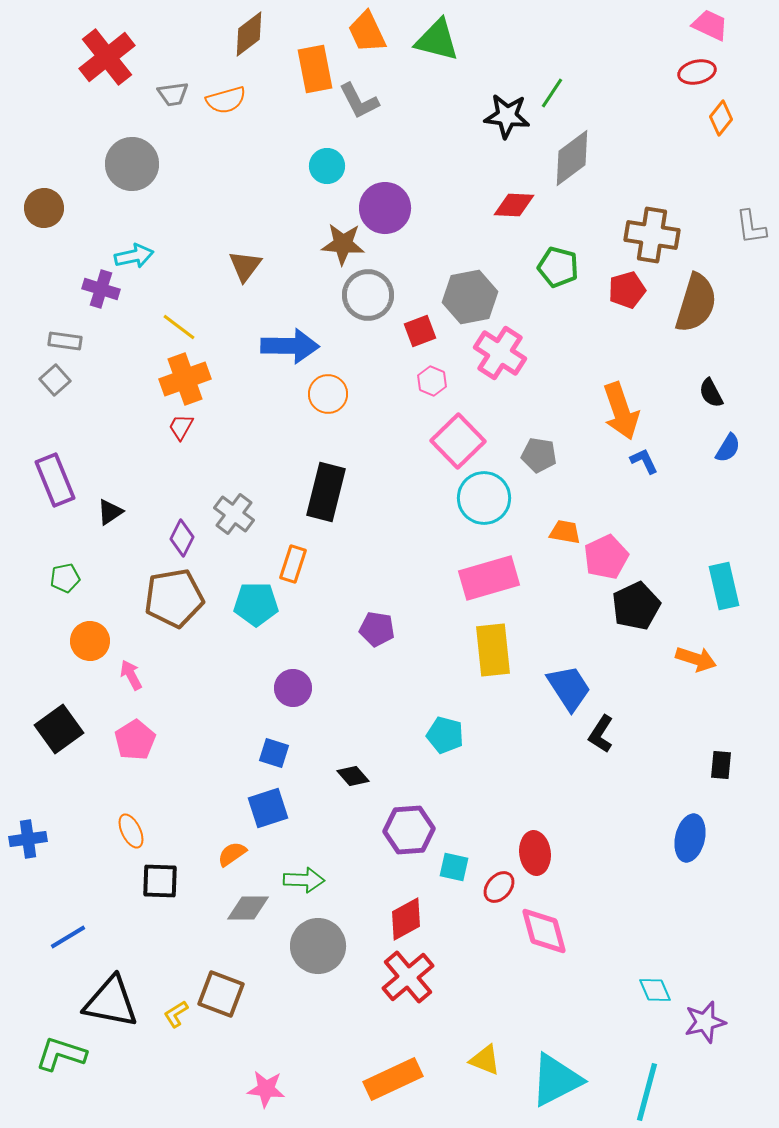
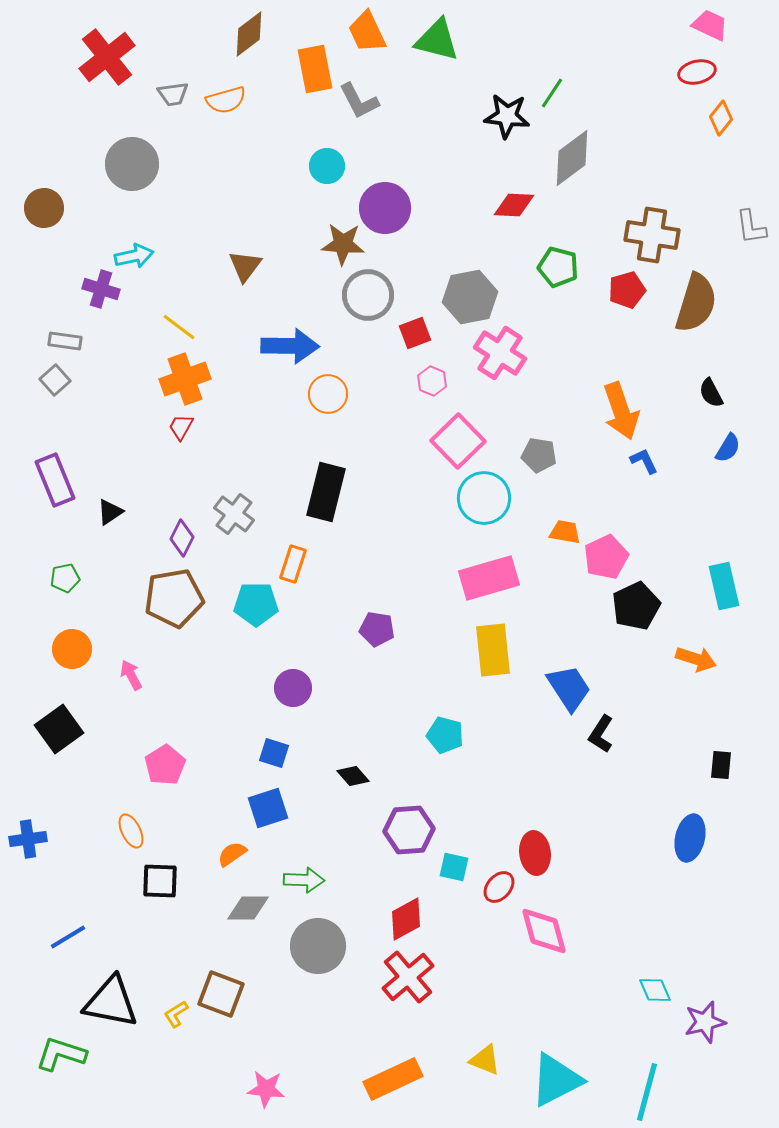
red square at (420, 331): moved 5 px left, 2 px down
orange circle at (90, 641): moved 18 px left, 8 px down
pink pentagon at (135, 740): moved 30 px right, 25 px down
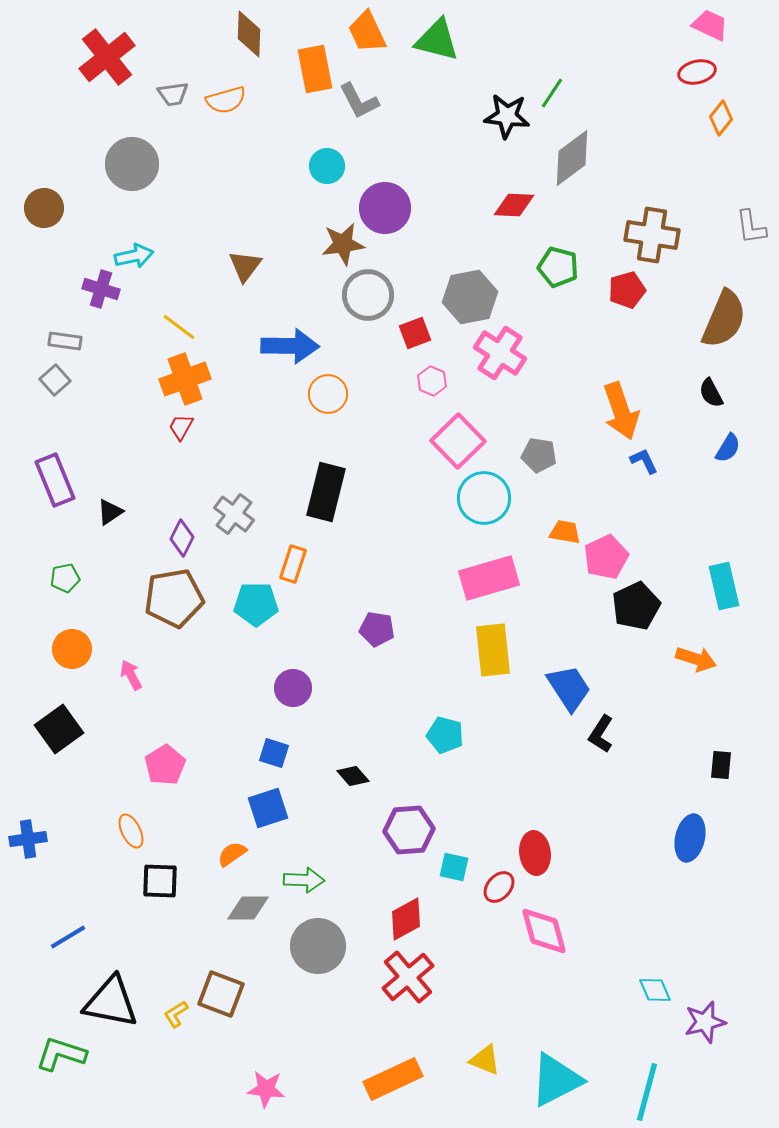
brown diamond at (249, 34): rotated 51 degrees counterclockwise
brown star at (343, 244): rotated 12 degrees counterclockwise
brown semicircle at (696, 303): moved 28 px right, 16 px down; rotated 6 degrees clockwise
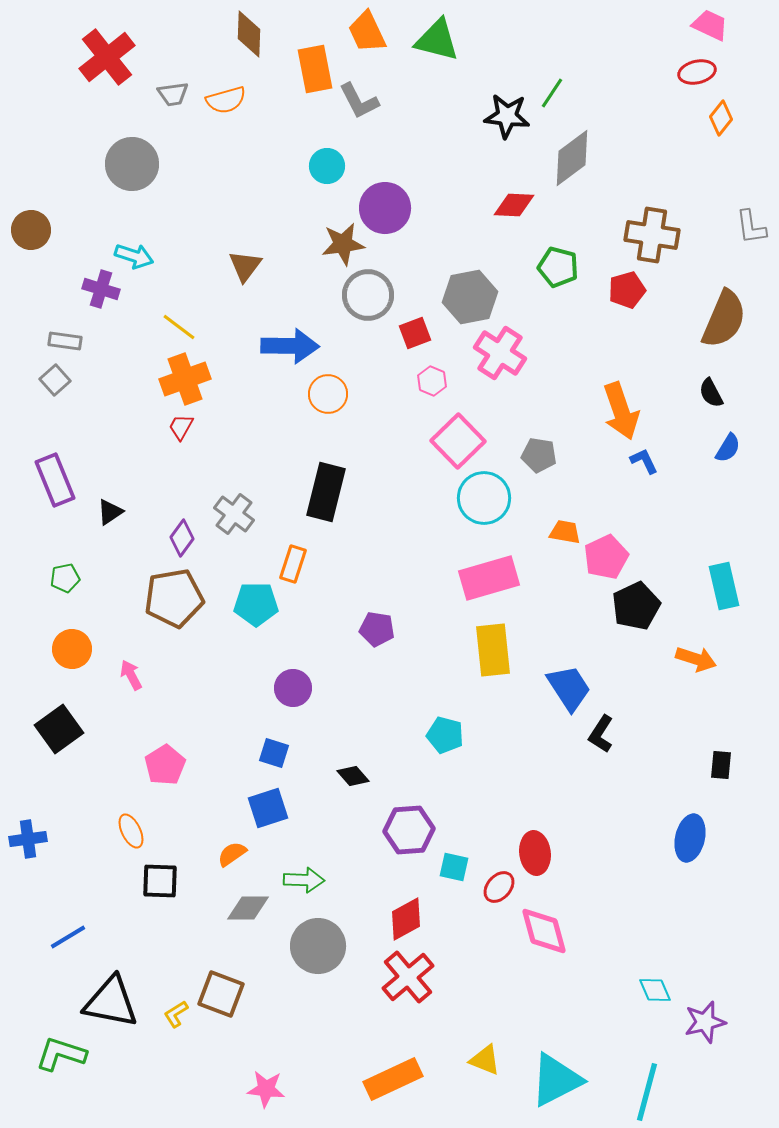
brown circle at (44, 208): moved 13 px left, 22 px down
cyan arrow at (134, 256): rotated 30 degrees clockwise
purple diamond at (182, 538): rotated 9 degrees clockwise
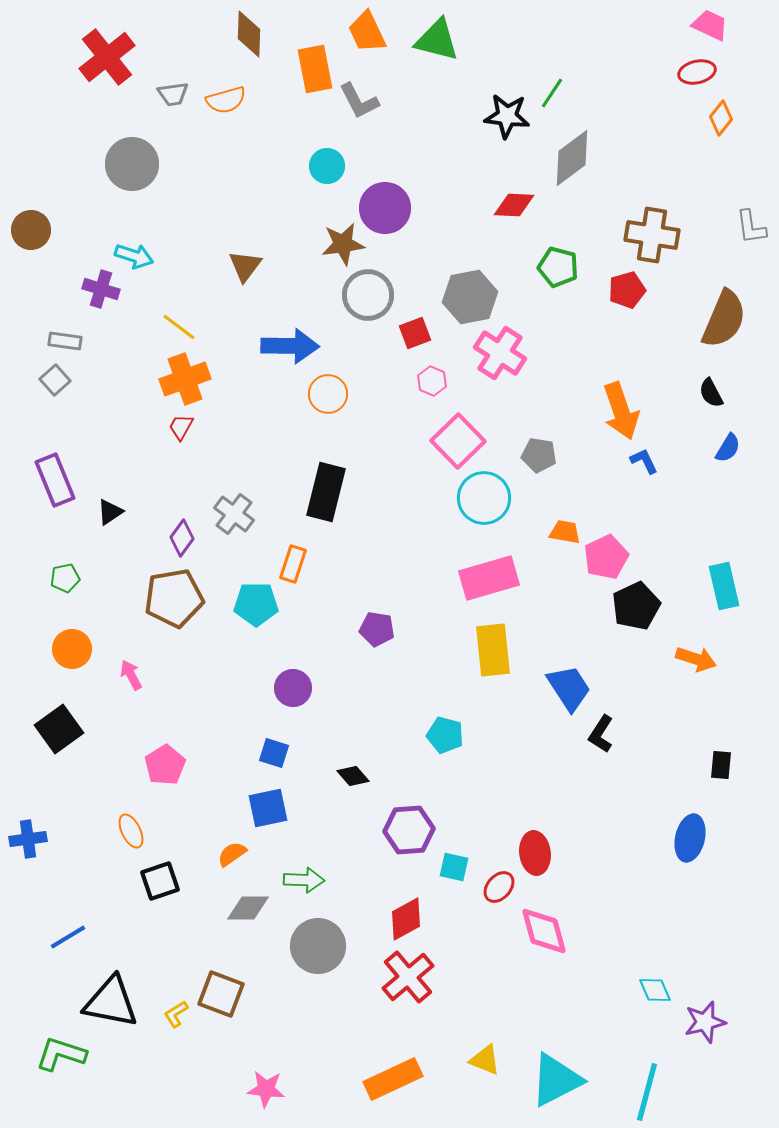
blue square at (268, 808): rotated 6 degrees clockwise
black square at (160, 881): rotated 21 degrees counterclockwise
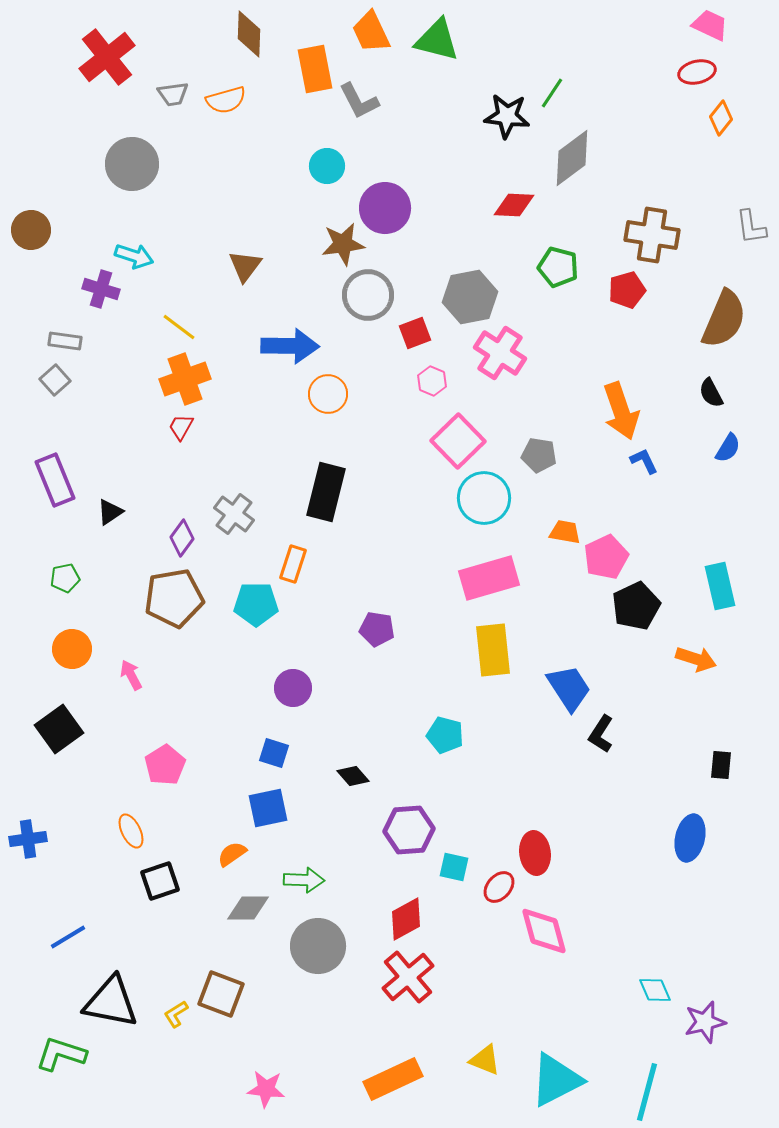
orange trapezoid at (367, 32): moved 4 px right
cyan rectangle at (724, 586): moved 4 px left
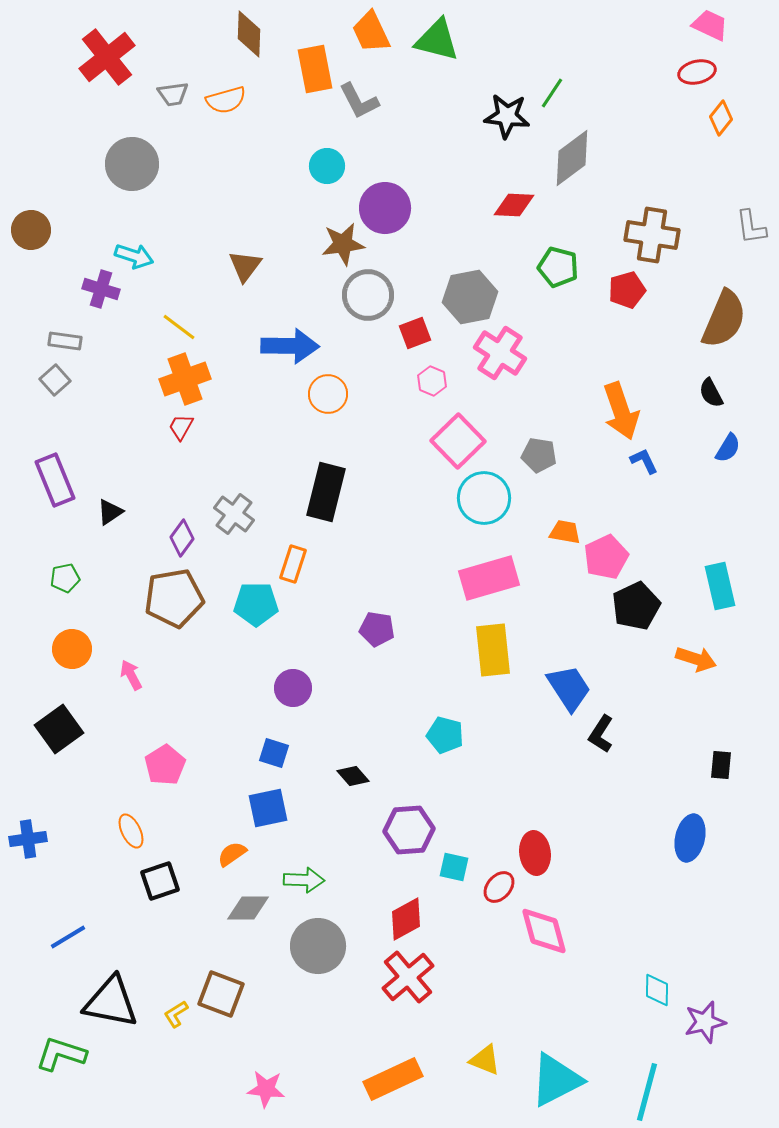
cyan diamond at (655, 990): moved 2 px right; rotated 24 degrees clockwise
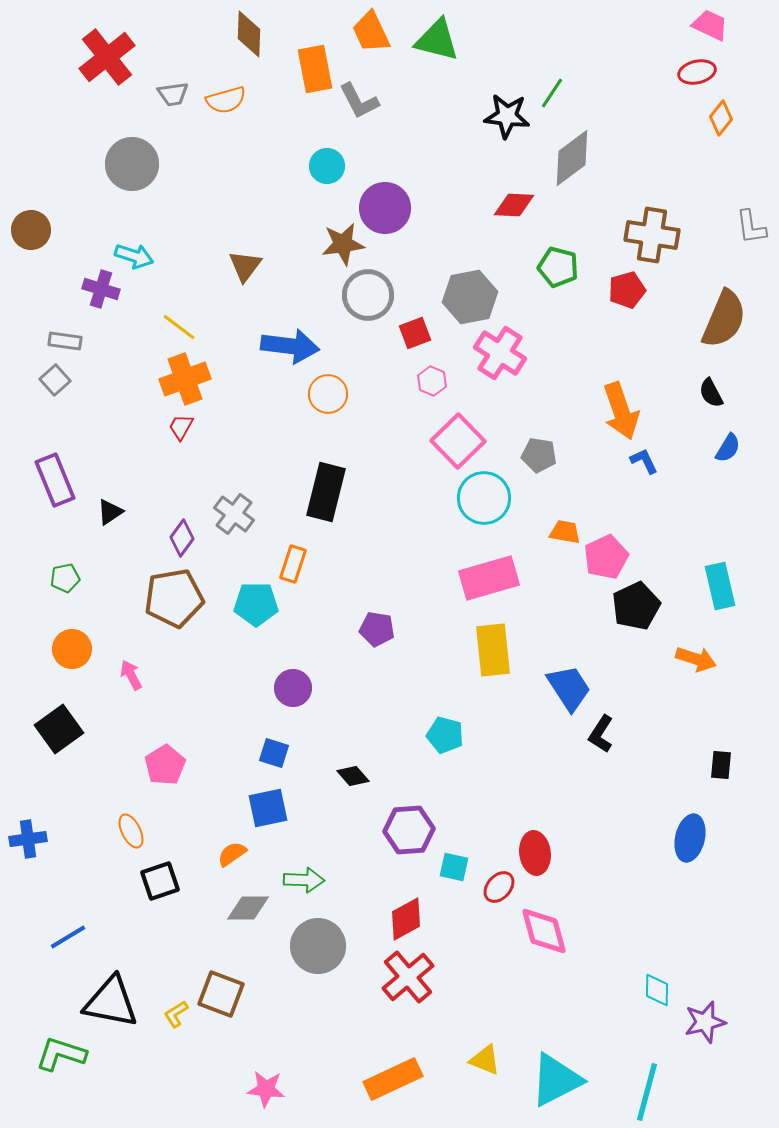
blue arrow at (290, 346): rotated 6 degrees clockwise
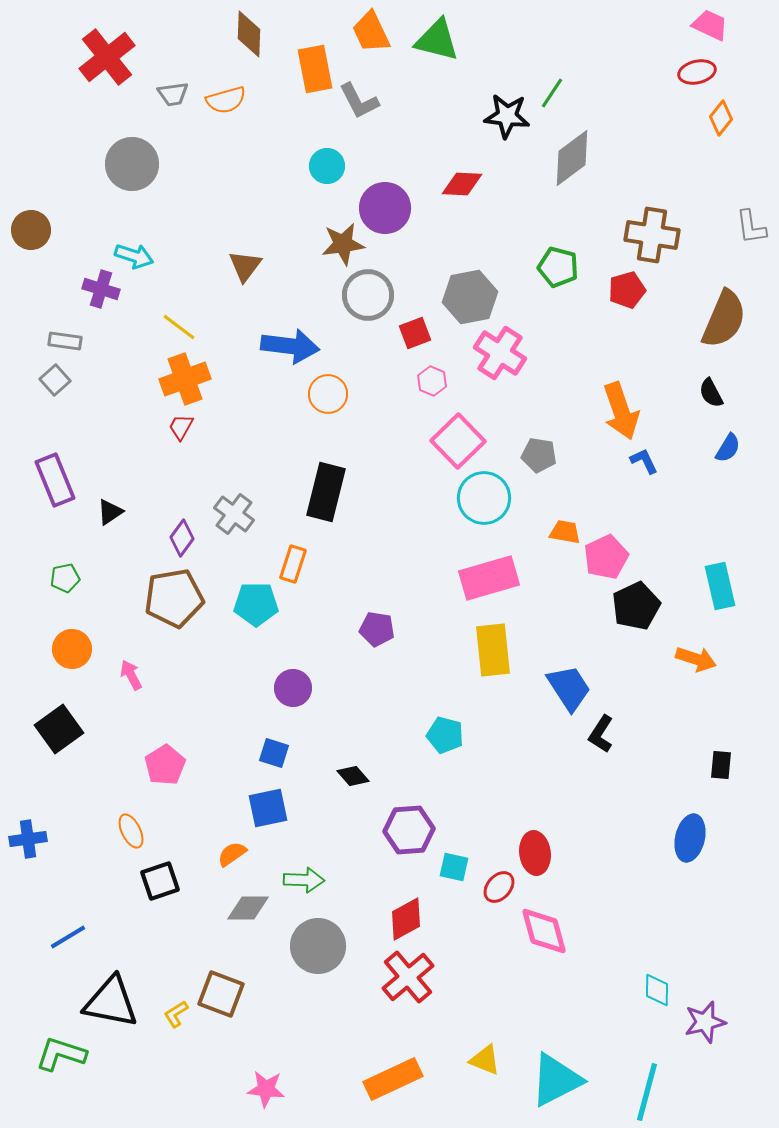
red diamond at (514, 205): moved 52 px left, 21 px up
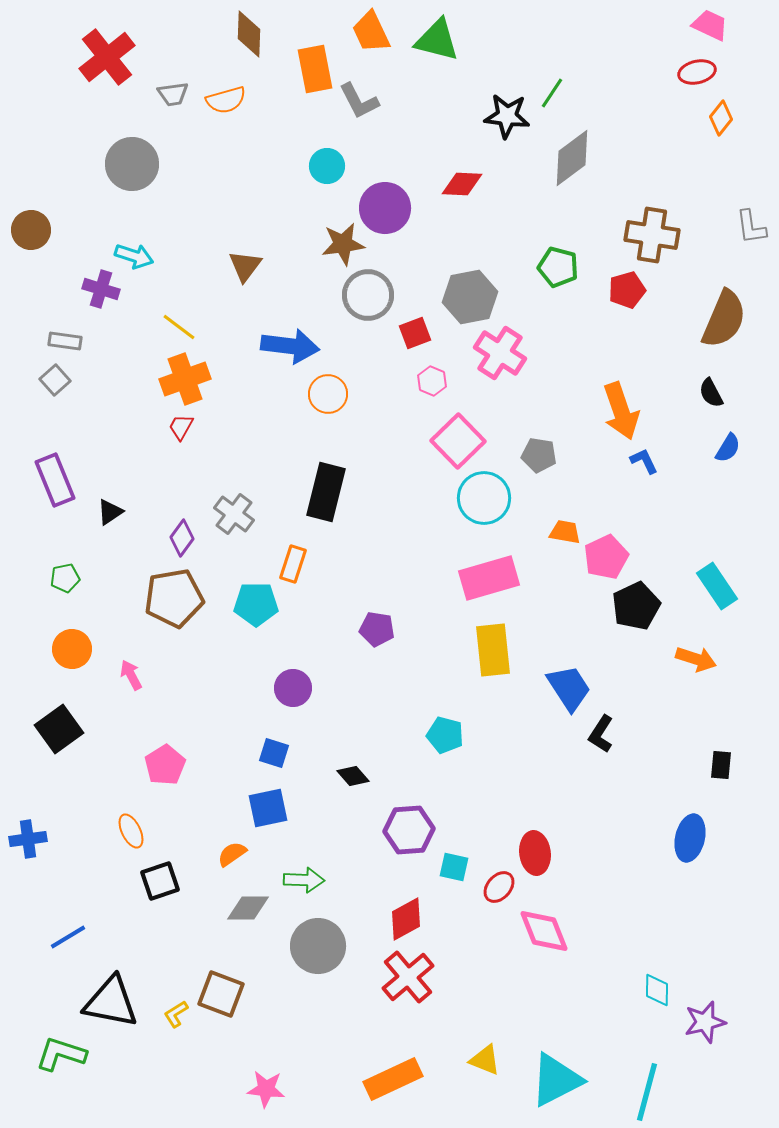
cyan rectangle at (720, 586): moved 3 px left; rotated 21 degrees counterclockwise
pink diamond at (544, 931): rotated 6 degrees counterclockwise
